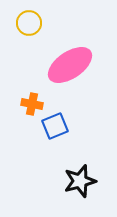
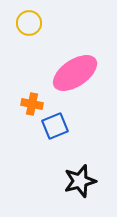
pink ellipse: moved 5 px right, 8 px down
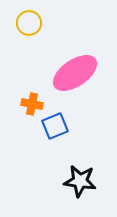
black star: rotated 24 degrees clockwise
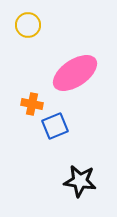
yellow circle: moved 1 px left, 2 px down
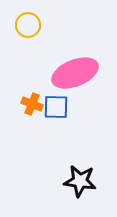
pink ellipse: rotated 12 degrees clockwise
orange cross: rotated 10 degrees clockwise
blue square: moved 1 px right, 19 px up; rotated 24 degrees clockwise
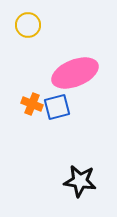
blue square: moved 1 px right; rotated 16 degrees counterclockwise
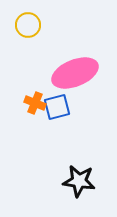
orange cross: moved 3 px right, 1 px up
black star: moved 1 px left
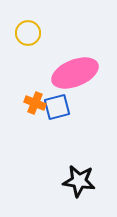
yellow circle: moved 8 px down
